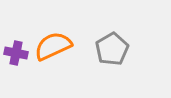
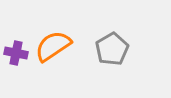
orange semicircle: rotated 9 degrees counterclockwise
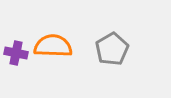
orange semicircle: rotated 36 degrees clockwise
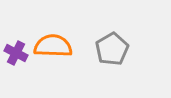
purple cross: rotated 15 degrees clockwise
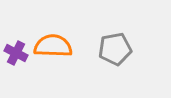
gray pentagon: moved 3 px right; rotated 20 degrees clockwise
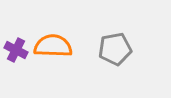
purple cross: moved 3 px up
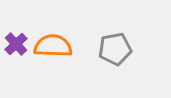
purple cross: moved 6 px up; rotated 20 degrees clockwise
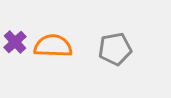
purple cross: moved 1 px left, 2 px up
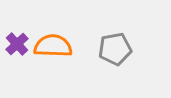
purple cross: moved 2 px right, 2 px down
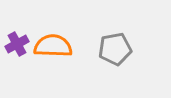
purple cross: rotated 15 degrees clockwise
